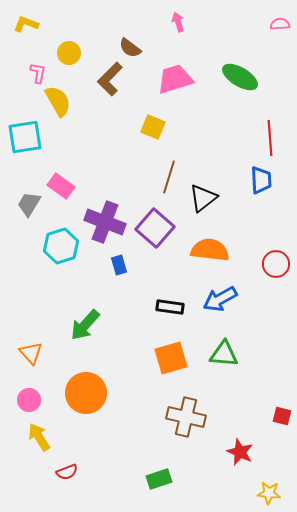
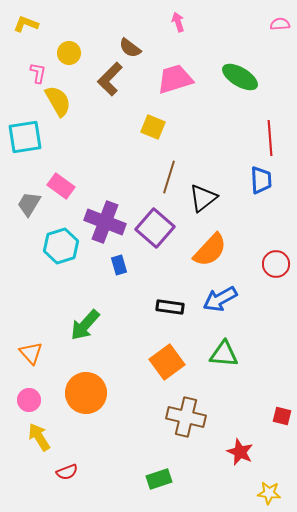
orange semicircle: rotated 126 degrees clockwise
orange square: moved 4 px left, 4 px down; rotated 20 degrees counterclockwise
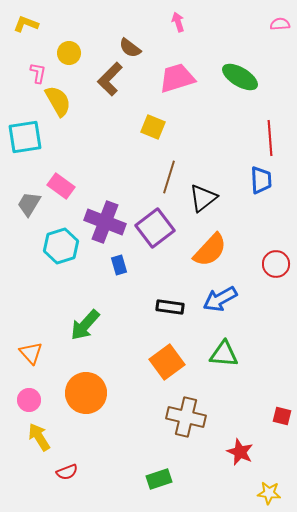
pink trapezoid: moved 2 px right, 1 px up
purple square: rotated 12 degrees clockwise
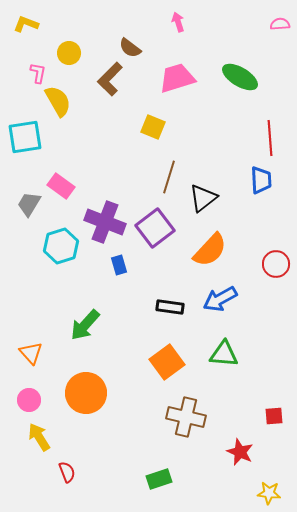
red square: moved 8 px left; rotated 18 degrees counterclockwise
red semicircle: rotated 90 degrees counterclockwise
